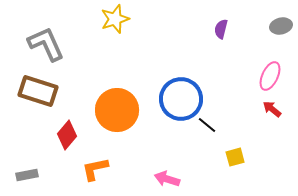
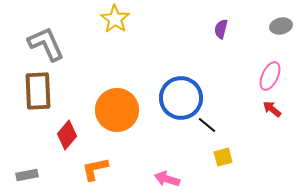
yellow star: rotated 20 degrees counterclockwise
brown rectangle: rotated 69 degrees clockwise
blue circle: moved 1 px up
yellow square: moved 12 px left
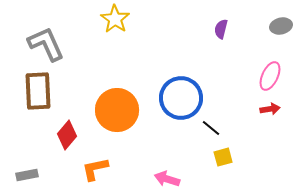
red arrow: moved 2 px left; rotated 132 degrees clockwise
black line: moved 4 px right, 3 px down
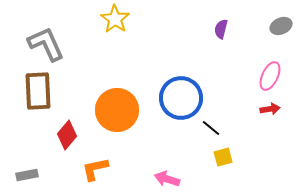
gray ellipse: rotated 10 degrees counterclockwise
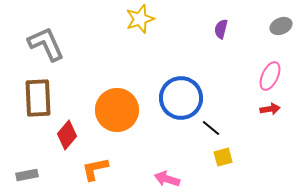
yellow star: moved 25 px right; rotated 20 degrees clockwise
brown rectangle: moved 7 px down
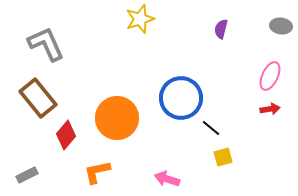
gray ellipse: rotated 30 degrees clockwise
brown rectangle: rotated 36 degrees counterclockwise
orange circle: moved 8 px down
red diamond: moved 1 px left
orange L-shape: moved 2 px right, 3 px down
gray rectangle: rotated 15 degrees counterclockwise
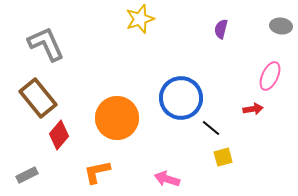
red arrow: moved 17 px left
red diamond: moved 7 px left
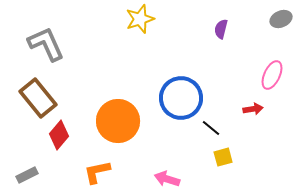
gray ellipse: moved 7 px up; rotated 30 degrees counterclockwise
pink ellipse: moved 2 px right, 1 px up
orange circle: moved 1 px right, 3 px down
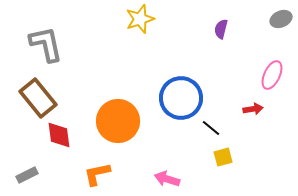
gray L-shape: rotated 12 degrees clockwise
red diamond: rotated 48 degrees counterclockwise
orange L-shape: moved 2 px down
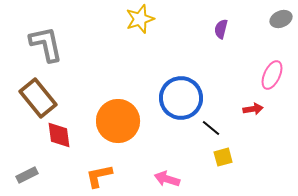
orange L-shape: moved 2 px right, 2 px down
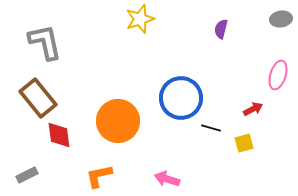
gray ellipse: rotated 15 degrees clockwise
gray L-shape: moved 1 px left, 2 px up
pink ellipse: moved 6 px right; rotated 8 degrees counterclockwise
red arrow: rotated 18 degrees counterclockwise
black line: rotated 24 degrees counterclockwise
yellow square: moved 21 px right, 14 px up
